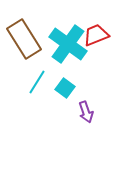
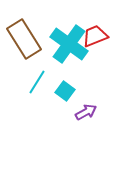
red trapezoid: moved 1 px left, 1 px down
cyan cross: moved 1 px right
cyan square: moved 3 px down
purple arrow: rotated 100 degrees counterclockwise
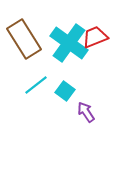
red trapezoid: moved 1 px down
cyan cross: moved 1 px up
cyan line: moved 1 px left, 3 px down; rotated 20 degrees clockwise
purple arrow: rotated 95 degrees counterclockwise
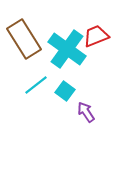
red trapezoid: moved 1 px right, 1 px up
cyan cross: moved 2 px left, 6 px down
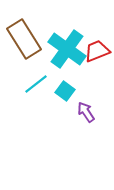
red trapezoid: moved 1 px right, 15 px down
cyan line: moved 1 px up
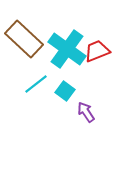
brown rectangle: rotated 15 degrees counterclockwise
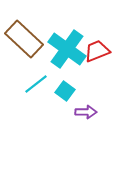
purple arrow: rotated 125 degrees clockwise
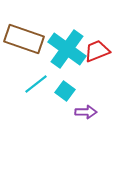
brown rectangle: rotated 24 degrees counterclockwise
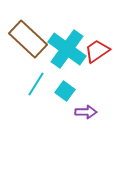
brown rectangle: moved 4 px right; rotated 24 degrees clockwise
red trapezoid: rotated 12 degrees counterclockwise
cyan line: rotated 20 degrees counterclockwise
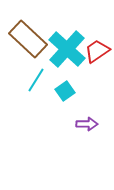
cyan cross: rotated 6 degrees clockwise
cyan line: moved 4 px up
cyan square: rotated 18 degrees clockwise
purple arrow: moved 1 px right, 12 px down
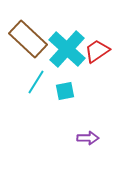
cyan line: moved 2 px down
cyan square: rotated 24 degrees clockwise
purple arrow: moved 1 px right, 14 px down
